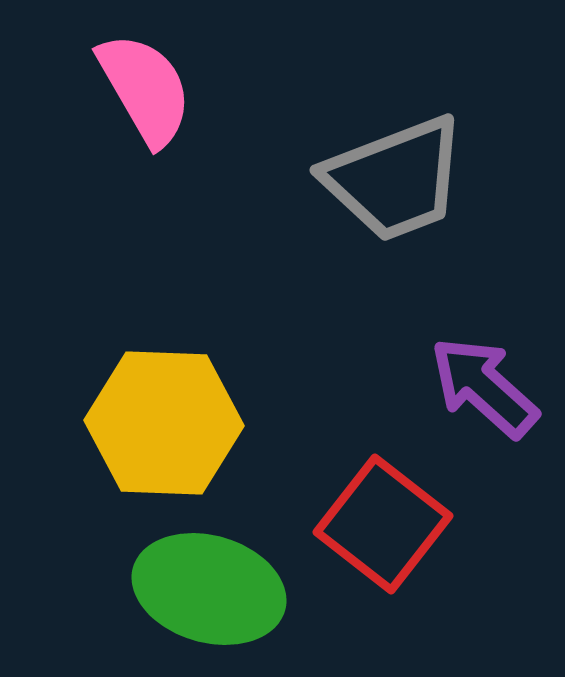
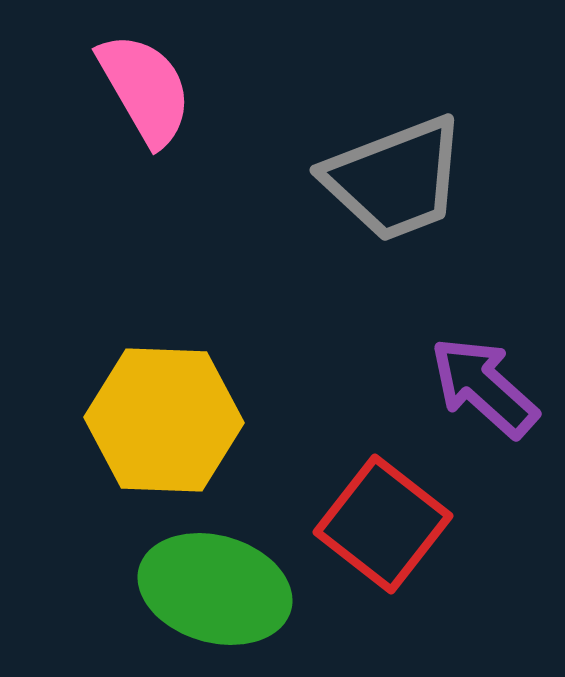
yellow hexagon: moved 3 px up
green ellipse: moved 6 px right
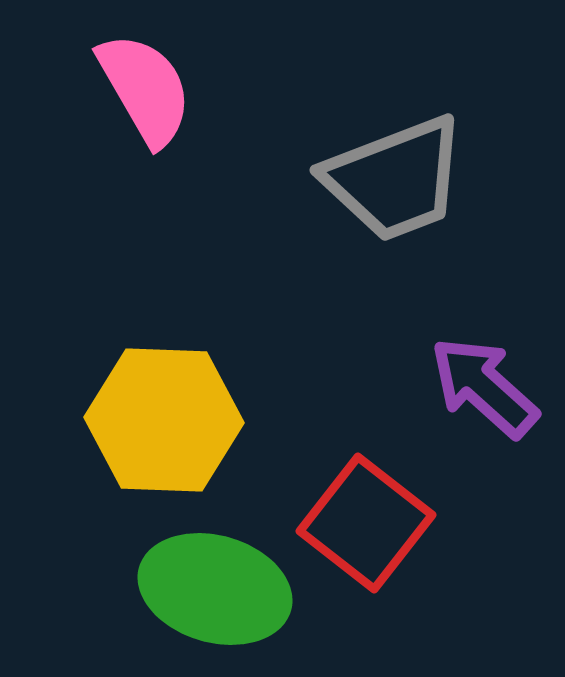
red square: moved 17 px left, 1 px up
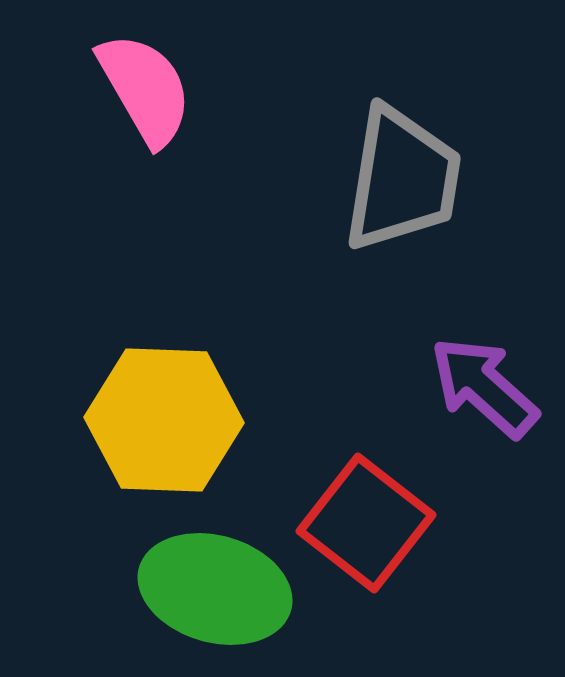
gray trapezoid: moved 7 px right; rotated 60 degrees counterclockwise
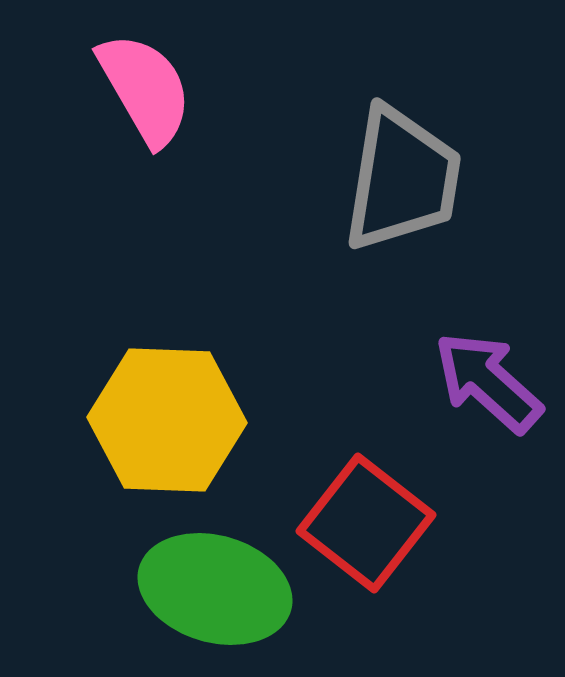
purple arrow: moved 4 px right, 5 px up
yellow hexagon: moved 3 px right
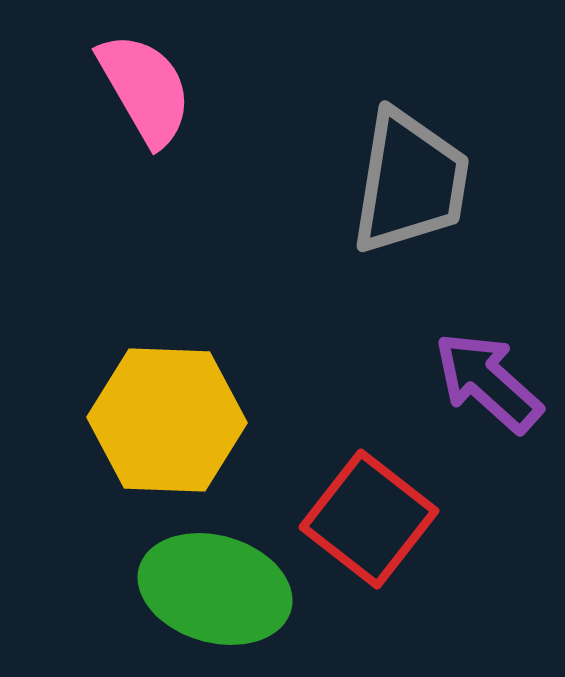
gray trapezoid: moved 8 px right, 3 px down
red square: moved 3 px right, 4 px up
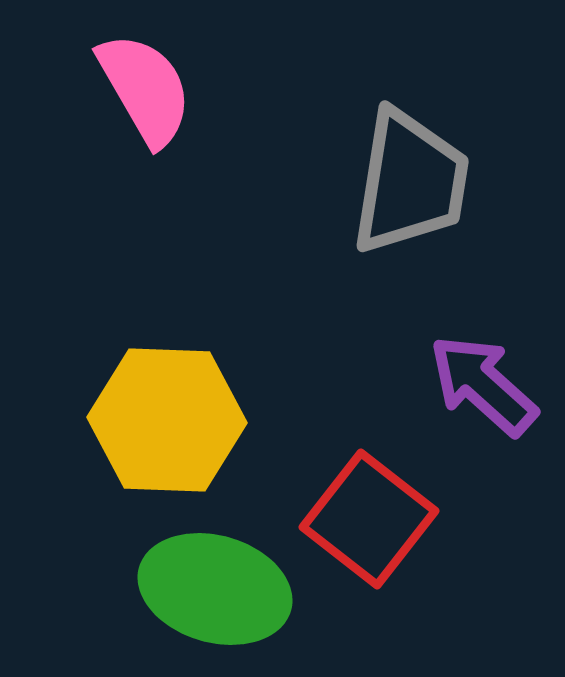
purple arrow: moved 5 px left, 3 px down
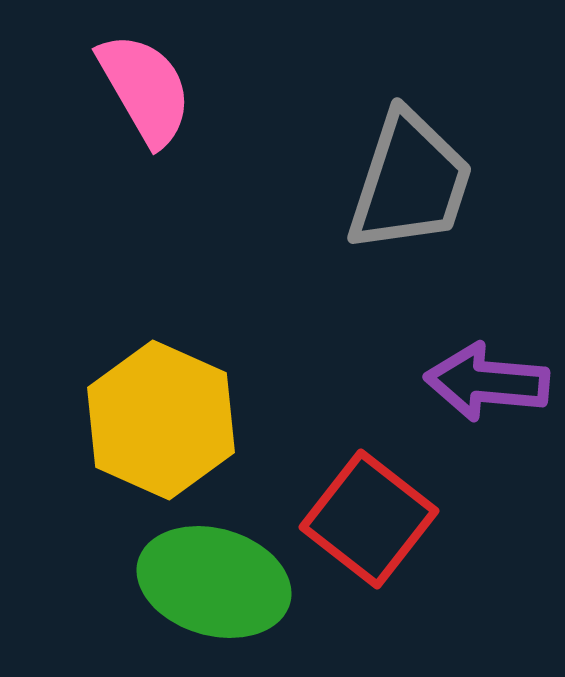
gray trapezoid: rotated 9 degrees clockwise
purple arrow: moved 4 px right, 3 px up; rotated 37 degrees counterclockwise
yellow hexagon: moved 6 px left; rotated 22 degrees clockwise
green ellipse: moved 1 px left, 7 px up
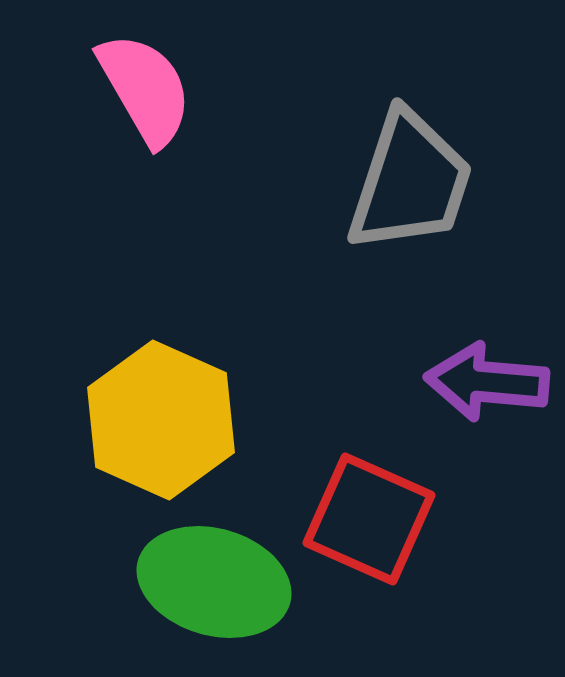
red square: rotated 14 degrees counterclockwise
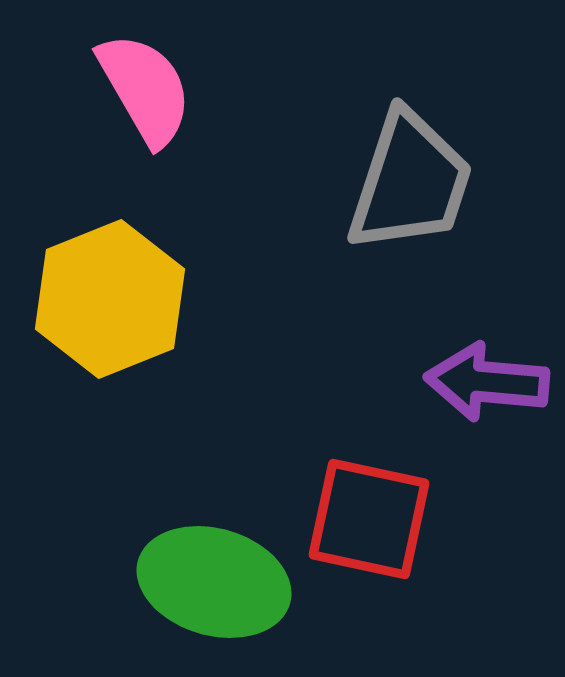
yellow hexagon: moved 51 px left, 121 px up; rotated 14 degrees clockwise
red square: rotated 12 degrees counterclockwise
